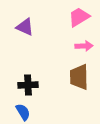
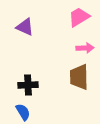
pink arrow: moved 1 px right, 2 px down
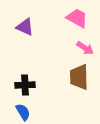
pink trapezoid: moved 2 px left, 1 px down; rotated 60 degrees clockwise
pink arrow: rotated 36 degrees clockwise
black cross: moved 3 px left
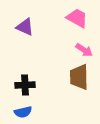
pink arrow: moved 1 px left, 2 px down
blue semicircle: rotated 108 degrees clockwise
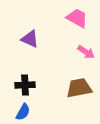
purple triangle: moved 5 px right, 12 px down
pink arrow: moved 2 px right, 2 px down
brown trapezoid: moved 11 px down; rotated 80 degrees clockwise
blue semicircle: rotated 48 degrees counterclockwise
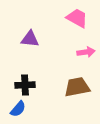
purple triangle: rotated 18 degrees counterclockwise
pink arrow: rotated 42 degrees counterclockwise
brown trapezoid: moved 2 px left, 1 px up
blue semicircle: moved 5 px left, 3 px up; rotated 12 degrees clockwise
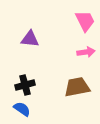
pink trapezoid: moved 8 px right, 3 px down; rotated 35 degrees clockwise
black cross: rotated 12 degrees counterclockwise
blue semicircle: moved 4 px right; rotated 96 degrees counterclockwise
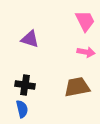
purple triangle: rotated 12 degrees clockwise
pink arrow: rotated 18 degrees clockwise
black cross: rotated 24 degrees clockwise
blue semicircle: rotated 42 degrees clockwise
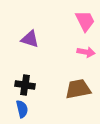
brown trapezoid: moved 1 px right, 2 px down
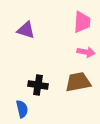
pink trapezoid: moved 3 px left, 1 px down; rotated 30 degrees clockwise
purple triangle: moved 4 px left, 9 px up
black cross: moved 13 px right
brown trapezoid: moved 7 px up
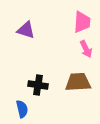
pink arrow: moved 3 px up; rotated 54 degrees clockwise
brown trapezoid: rotated 8 degrees clockwise
